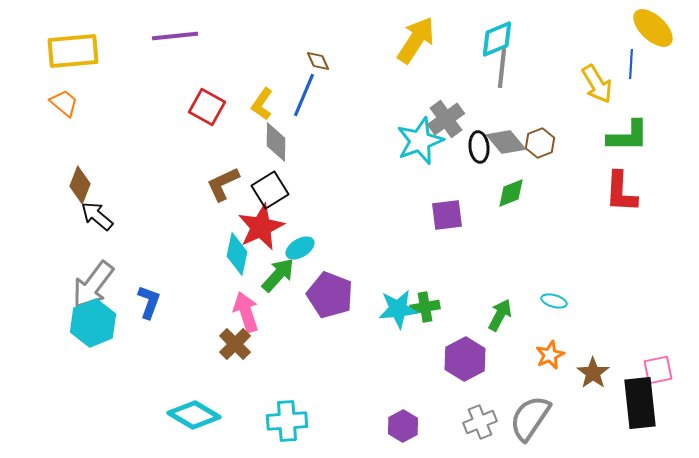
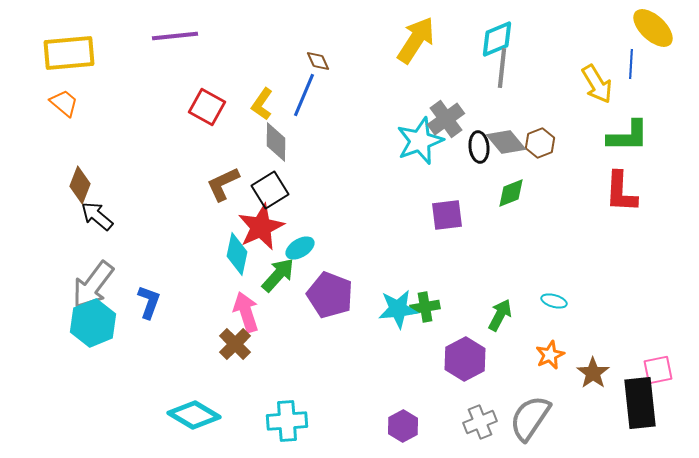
yellow rectangle at (73, 51): moved 4 px left, 2 px down
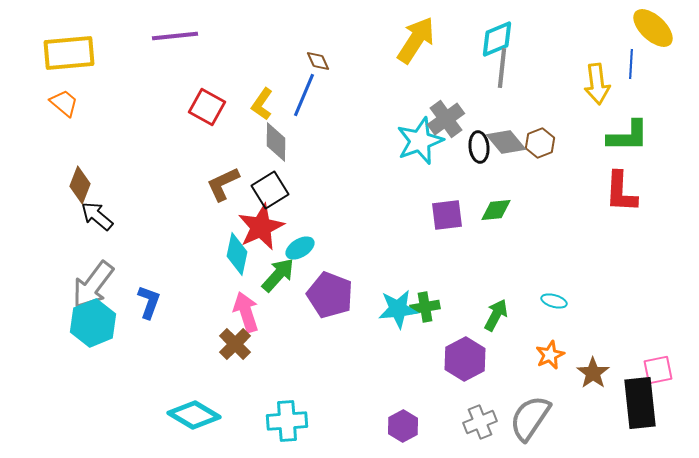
yellow arrow at (597, 84): rotated 24 degrees clockwise
green diamond at (511, 193): moved 15 px left, 17 px down; rotated 16 degrees clockwise
green arrow at (500, 315): moved 4 px left
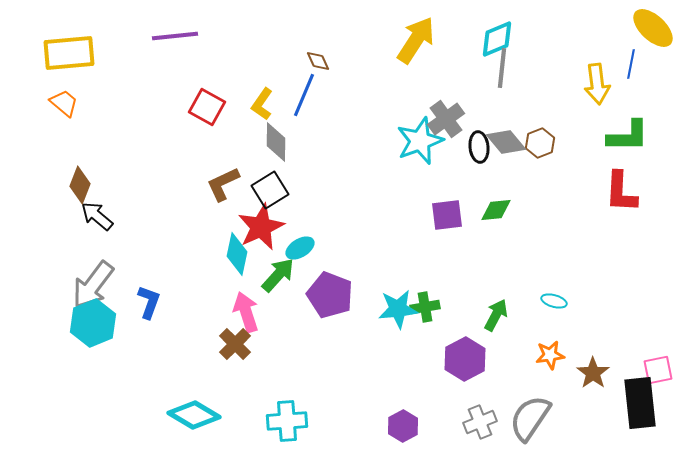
blue line at (631, 64): rotated 8 degrees clockwise
orange star at (550, 355): rotated 16 degrees clockwise
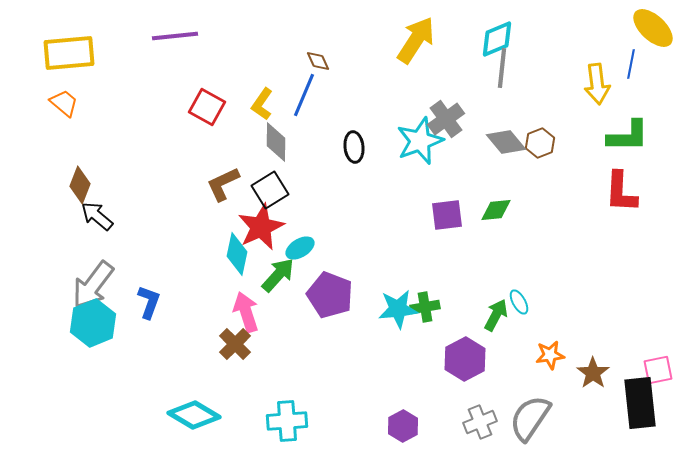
black ellipse at (479, 147): moved 125 px left
cyan ellipse at (554, 301): moved 35 px left, 1 px down; rotated 45 degrees clockwise
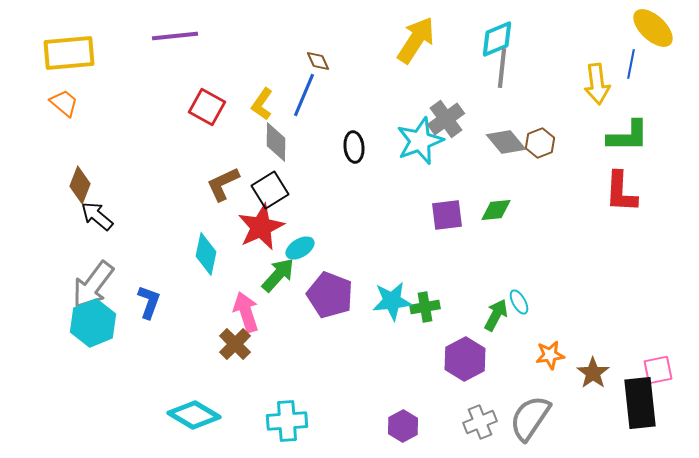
cyan diamond at (237, 254): moved 31 px left
cyan star at (398, 309): moved 6 px left, 8 px up
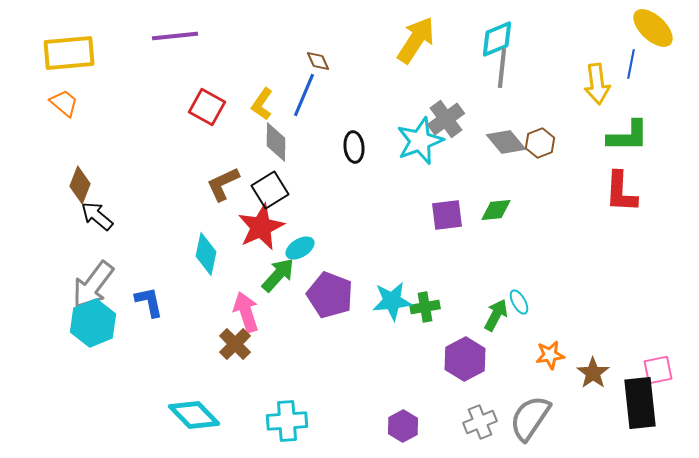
blue L-shape at (149, 302): rotated 32 degrees counterclockwise
cyan diamond at (194, 415): rotated 15 degrees clockwise
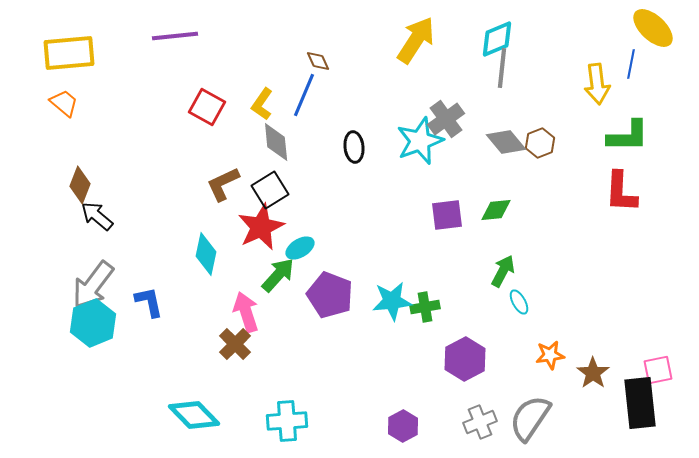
gray diamond at (276, 142): rotated 6 degrees counterclockwise
green arrow at (496, 315): moved 7 px right, 44 px up
